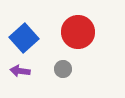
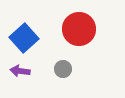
red circle: moved 1 px right, 3 px up
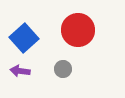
red circle: moved 1 px left, 1 px down
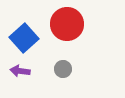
red circle: moved 11 px left, 6 px up
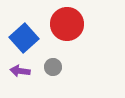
gray circle: moved 10 px left, 2 px up
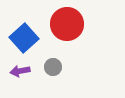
purple arrow: rotated 18 degrees counterclockwise
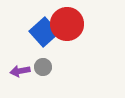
blue square: moved 20 px right, 6 px up
gray circle: moved 10 px left
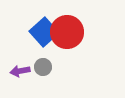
red circle: moved 8 px down
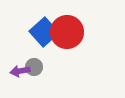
gray circle: moved 9 px left
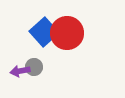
red circle: moved 1 px down
